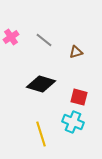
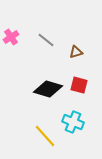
gray line: moved 2 px right
black diamond: moved 7 px right, 5 px down
red square: moved 12 px up
yellow line: moved 4 px right, 2 px down; rotated 25 degrees counterclockwise
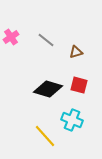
cyan cross: moved 1 px left, 2 px up
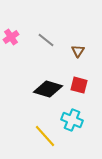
brown triangle: moved 2 px right, 1 px up; rotated 40 degrees counterclockwise
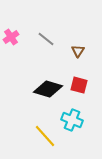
gray line: moved 1 px up
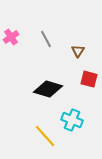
gray line: rotated 24 degrees clockwise
red square: moved 10 px right, 6 px up
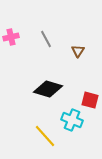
pink cross: rotated 21 degrees clockwise
red square: moved 1 px right, 21 px down
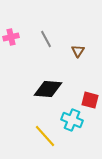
black diamond: rotated 12 degrees counterclockwise
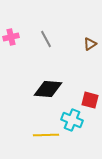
brown triangle: moved 12 px right, 7 px up; rotated 24 degrees clockwise
yellow line: moved 1 px right, 1 px up; rotated 50 degrees counterclockwise
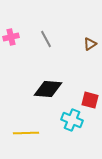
yellow line: moved 20 px left, 2 px up
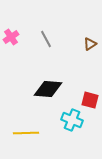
pink cross: rotated 21 degrees counterclockwise
